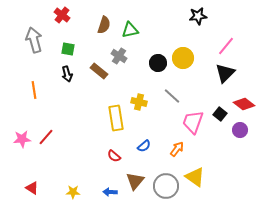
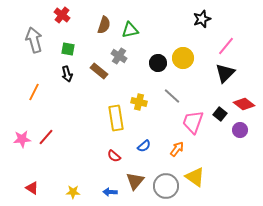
black star: moved 4 px right, 3 px down; rotated 12 degrees counterclockwise
orange line: moved 2 px down; rotated 36 degrees clockwise
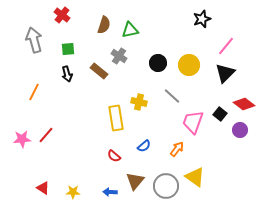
green square: rotated 16 degrees counterclockwise
yellow circle: moved 6 px right, 7 px down
red line: moved 2 px up
red triangle: moved 11 px right
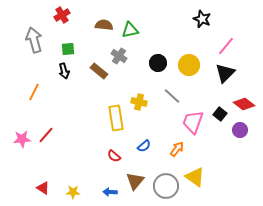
red cross: rotated 21 degrees clockwise
black star: rotated 30 degrees counterclockwise
brown semicircle: rotated 102 degrees counterclockwise
black arrow: moved 3 px left, 3 px up
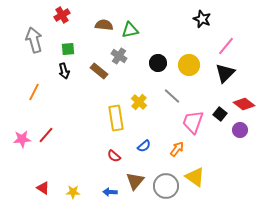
yellow cross: rotated 28 degrees clockwise
